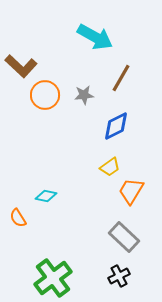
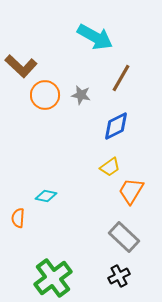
gray star: moved 3 px left; rotated 18 degrees clockwise
orange semicircle: rotated 36 degrees clockwise
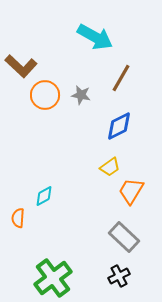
blue diamond: moved 3 px right
cyan diamond: moved 2 px left; rotated 40 degrees counterclockwise
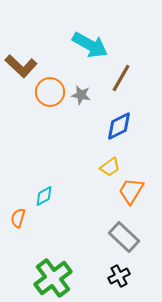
cyan arrow: moved 5 px left, 8 px down
orange circle: moved 5 px right, 3 px up
orange semicircle: rotated 12 degrees clockwise
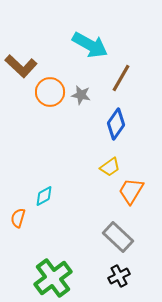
blue diamond: moved 3 px left, 2 px up; rotated 28 degrees counterclockwise
gray rectangle: moved 6 px left
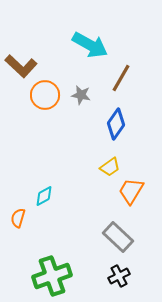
orange circle: moved 5 px left, 3 px down
green cross: moved 1 px left, 2 px up; rotated 18 degrees clockwise
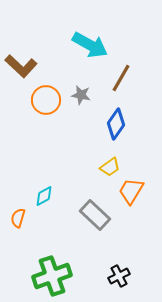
orange circle: moved 1 px right, 5 px down
gray rectangle: moved 23 px left, 22 px up
